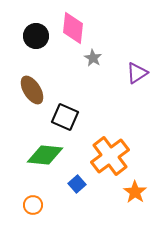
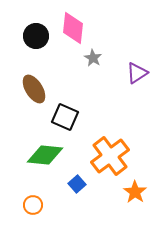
brown ellipse: moved 2 px right, 1 px up
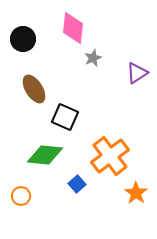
black circle: moved 13 px left, 3 px down
gray star: rotated 18 degrees clockwise
orange star: moved 1 px right, 1 px down
orange circle: moved 12 px left, 9 px up
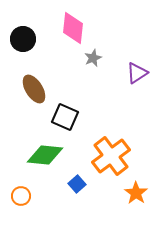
orange cross: moved 1 px right
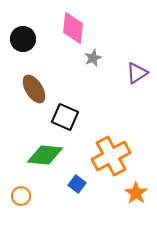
orange cross: rotated 9 degrees clockwise
blue square: rotated 12 degrees counterclockwise
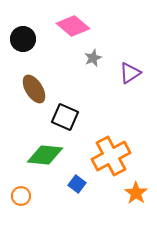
pink diamond: moved 2 px up; rotated 56 degrees counterclockwise
purple triangle: moved 7 px left
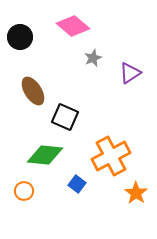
black circle: moved 3 px left, 2 px up
brown ellipse: moved 1 px left, 2 px down
orange circle: moved 3 px right, 5 px up
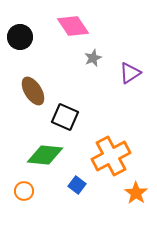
pink diamond: rotated 16 degrees clockwise
blue square: moved 1 px down
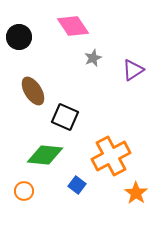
black circle: moved 1 px left
purple triangle: moved 3 px right, 3 px up
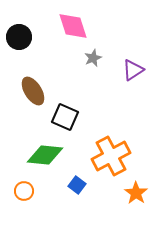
pink diamond: rotated 16 degrees clockwise
